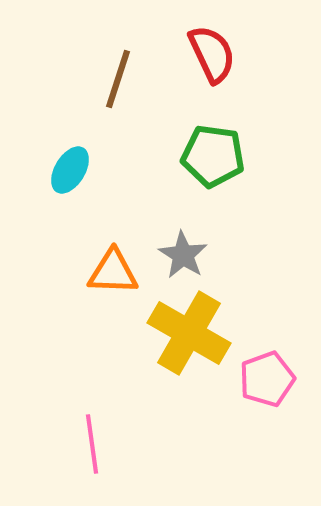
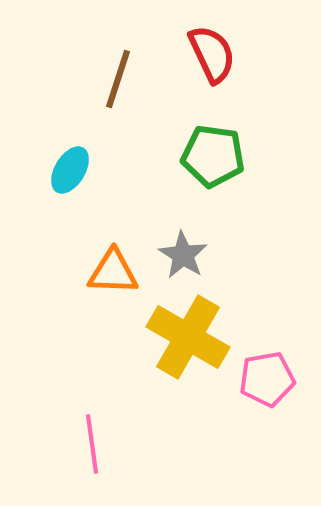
yellow cross: moved 1 px left, 4 px down
pink pentagon: rotated 10 degrees clockwise
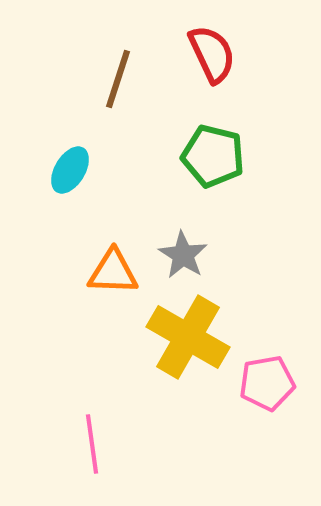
green pentagon: rotated 6 degrees clockwise
pink pentagon: moved 4 px down
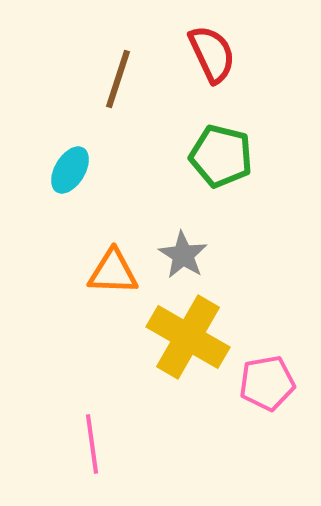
green pentagon: moved 8 px right
